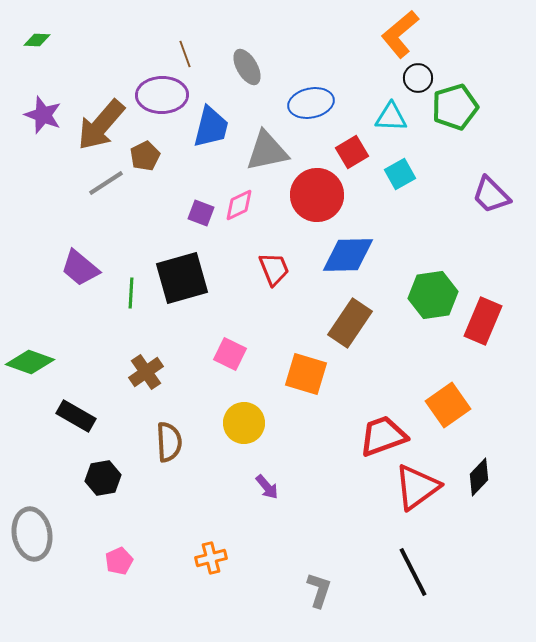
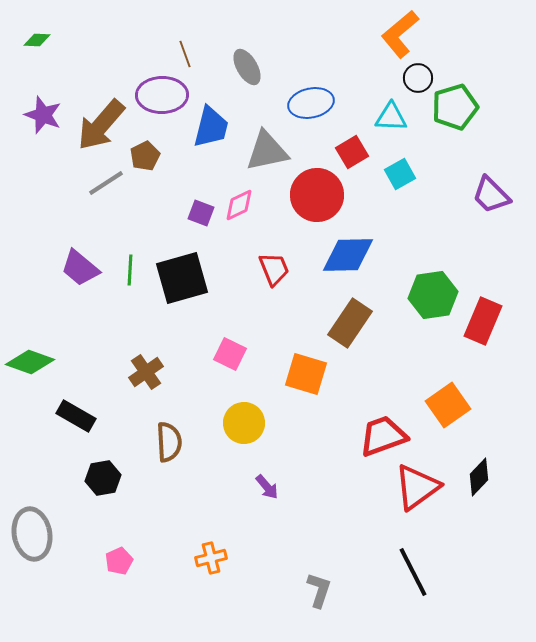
green line at (131, 293): moved 1 px left, 23 px up
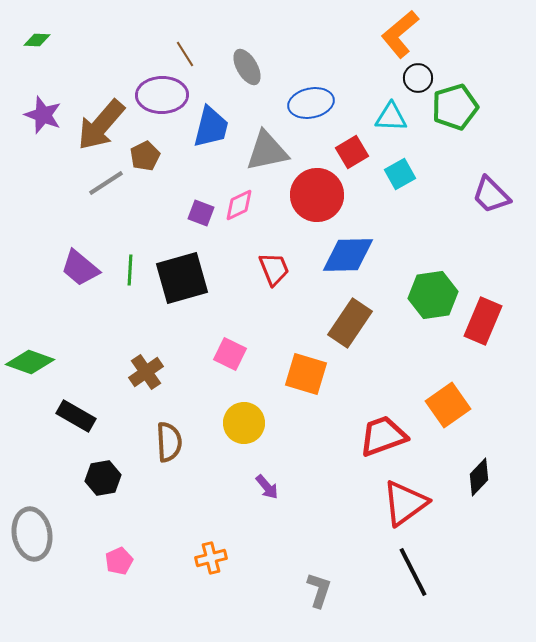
brown line at (185, 54): rotated 12 degrees counterclockwise
red triangle at (417, 487): moved 12 px left, 16 px down
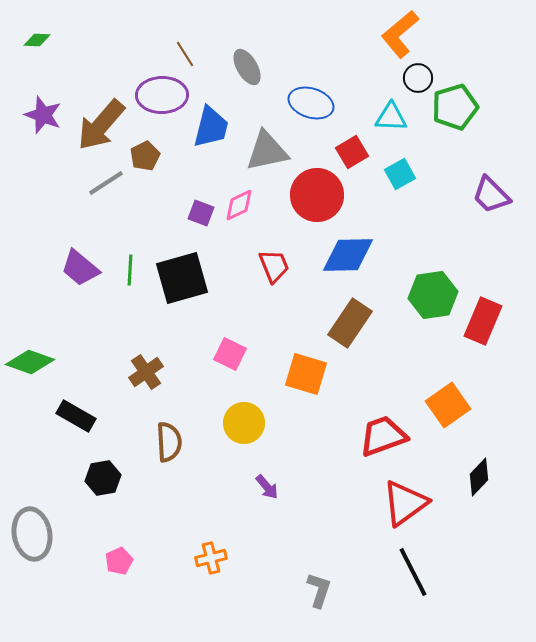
blue ellipse at (311, 103): rotated 30 degrees clockwise
red trapezoid at (274, 269): moved 3 px up
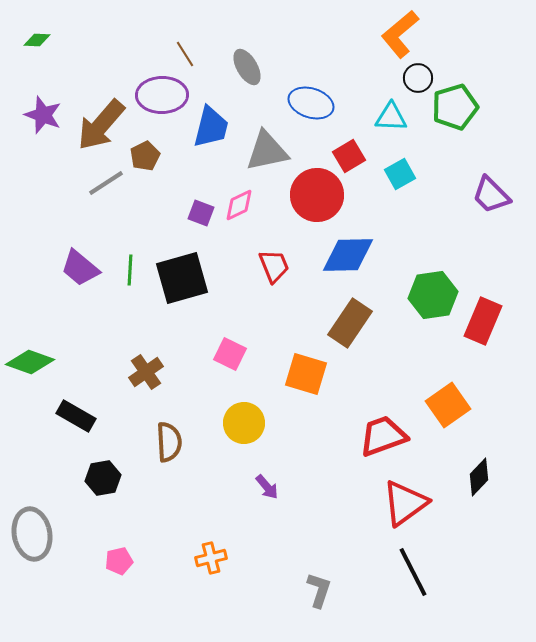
red square at (352, 152): moved 3 px left, 4 px down
pink pentagon at (119, 561): rotated 12 degrees clockwise
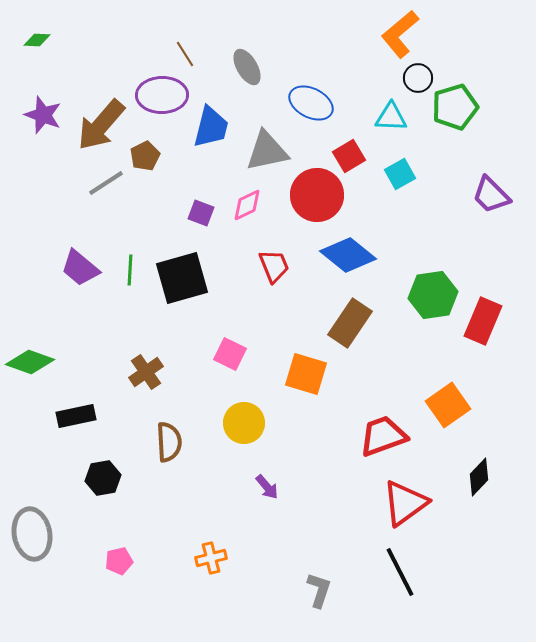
blue ellipse at (311, 103): rotated 9 degrees clockwise
pink diamond at (239, 205): moved 8 px right
blue diamond at (348, 255): rotated 40 degrees clockwise
black rectangle at (76, 416): rotated 42 degrees counterclockwise
black line at (413, 572): moved 13 px left
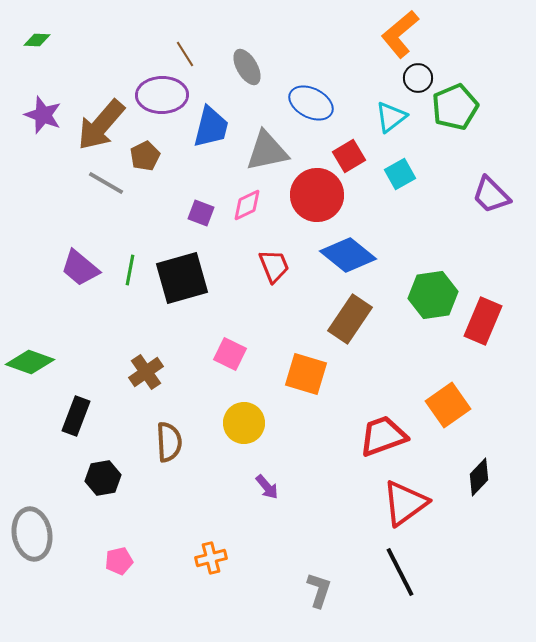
green pentagon at (455, 107): rotated 6 degrees counterclockwise
cyan triangle at (391, 117): rotated 40 degrees counterclockwise
gray line at (106, 183): rotated 63 degrees clockwise
green line at (130, 270): rotated 8 degrees clockwise
brown rectangle at (350, 323): moved 4 px up
black rectangle at (76, 416): rotated 57 degrees counterclockwise
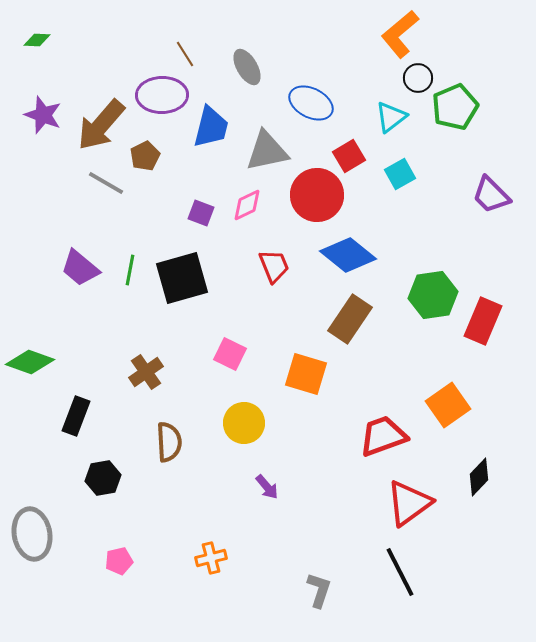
red triangle at (405, 503): moved 4 px right
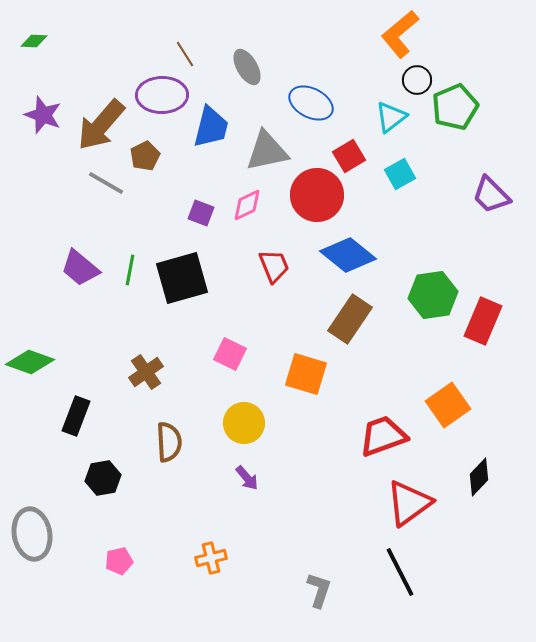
green diamond at (37, 40): moved 3 px left, 1 px down
black circle at (418, 78): moved 1 px left, 2 px down
purple arrow at (267, 487): moved 20 px left, 9 px up
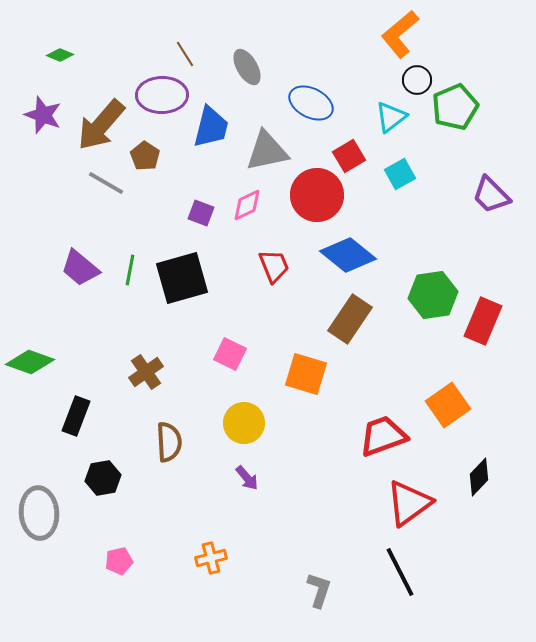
green diamond at (34, 41): moved 26 px right, 14 px down; rotated 20 degrees clockwise
brown pentagon at (145, 156): rotated 12 degrees counterclockwise
gray ellipse at (32, 534): moved 7 px right, 21 px up; rotated 6 degrees clockwise
